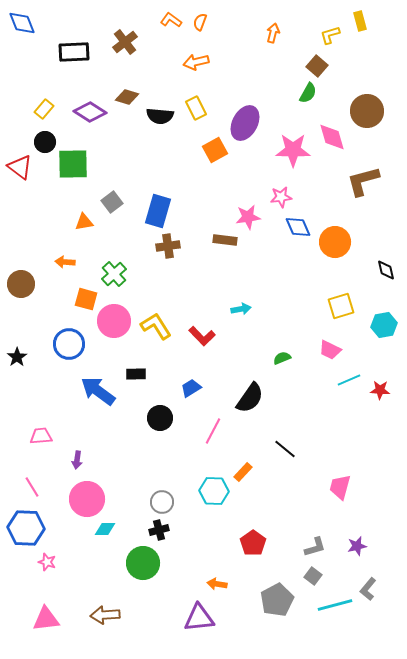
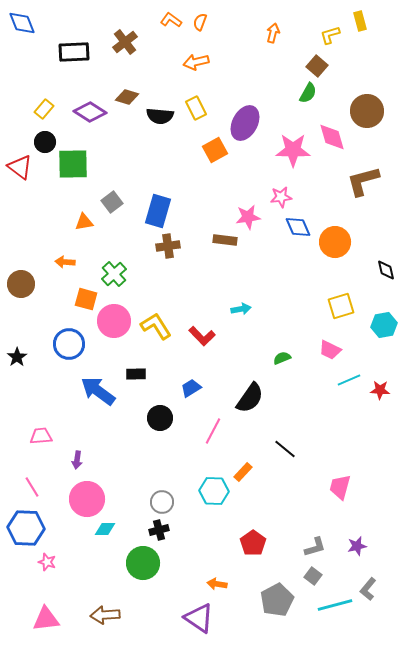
purple triangle at (199, 618): rotated 40 degrees clockwise
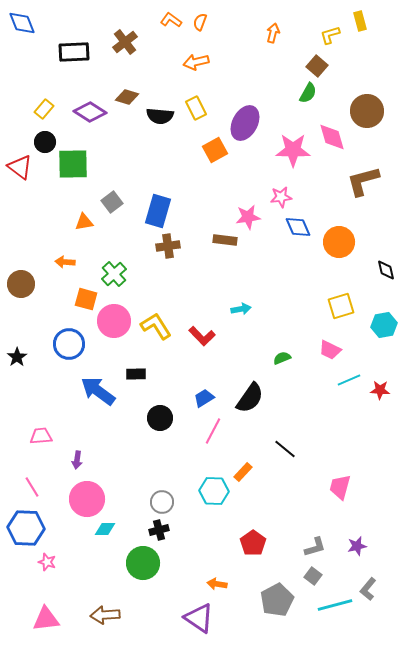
orange circle at (335, 242): moved 4 px right
blue trapezoid at (191, 388): moved 13 px right, 10 px down
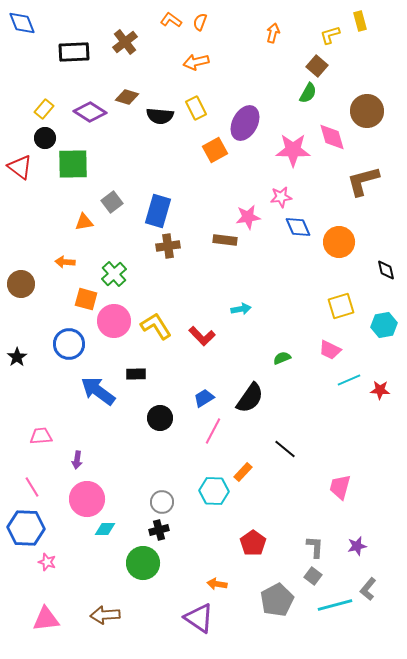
black circle at (45, 142): moved 4 px up
gray L-shape at (315, 547): rotated 70 degrees counterclockwise
